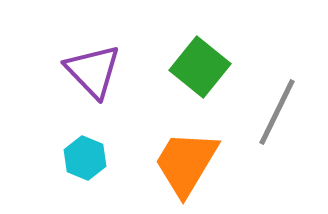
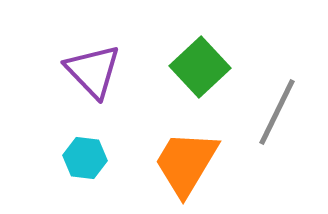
green square: rotated 8 degrees clockwise
cyan hexagon: rotated 15 degrees counterclockwise
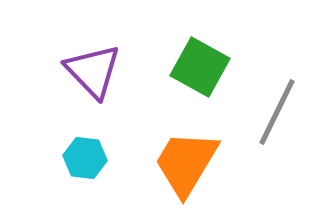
green square: rotated 18 degrees counterclockwise
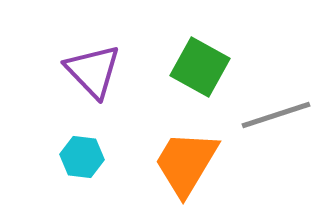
gray line: moved 1 px left, 3 px down; rotated 46 degrees clockwise
cyan hexagon: moved 3 px left, 1 px up
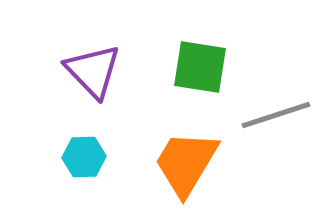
green square: rotated 20 degrees counterclockwise
cyan hexagon: moved 2 px right; rotated 9 degrees counterclockwise
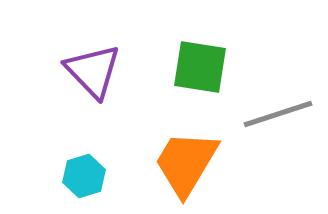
gray line: moved 2 px right, 1 px up
cyan hexagon: moved 19 px down; rotated 15 degrees counterclockwise
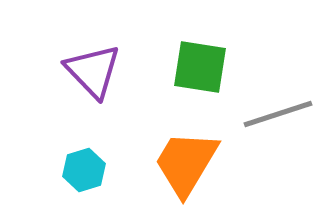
cyan hexagon: moved 6 px up
